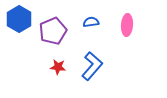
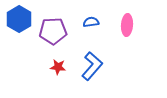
purple pentagon: rotated 20 degrees clockwise
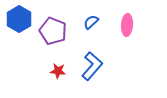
blue semicircle: rotated 35 degrees counterclockwise
purple pentagon: rotated 24 degrees clockwise
red star: moved 4 px down
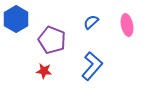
blue hexagon: moved 3 px left
pink ellipse: rotated 15 degrees counterclockwise
purple pentagon: moved 1 px left, 9 px down
red star: moved 14 px left
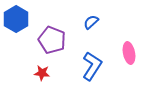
pink ellipse: moved 2 px right, 28 px down
blue L-shape: rotated 8 degrees counterclockwise
red star: moved 2 px left, 2 px down
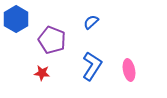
pink ellipse: moved 17 px down
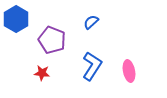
pink ellipse: moved 1 px down
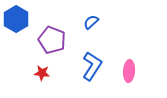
pink ellipse: rotated 15 degrees clockwise
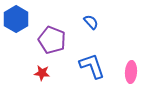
blue semicircle: rotated 91 degrees clockwise
blue L-shape: rotated 52 degrees counterclockwise
pink ellipse: moved 2 px right, 1 px down
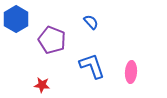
red star: moved 12 px down
